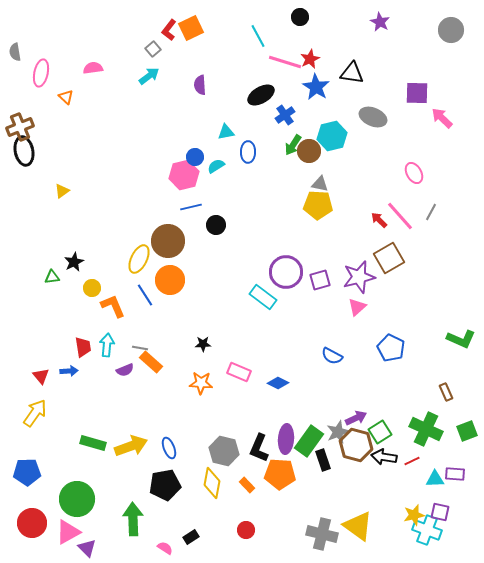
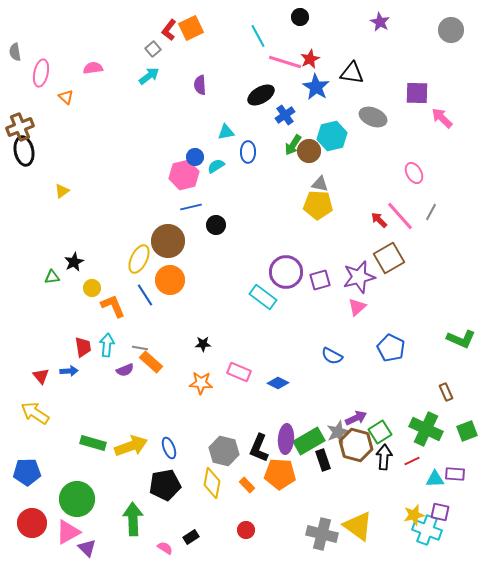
yellow arrow at (35, 413): rotated 92 degrees counterclockwise
green rectangle at (309, 441): rotated 24 degrees clockwise
black arrow at (384, 457): rotated 85 degrees clockwise
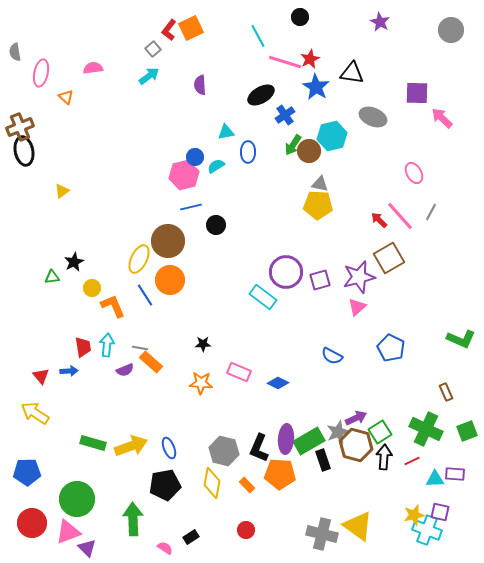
pink triangle at (68, 532): rotated 8 degrees clockwise
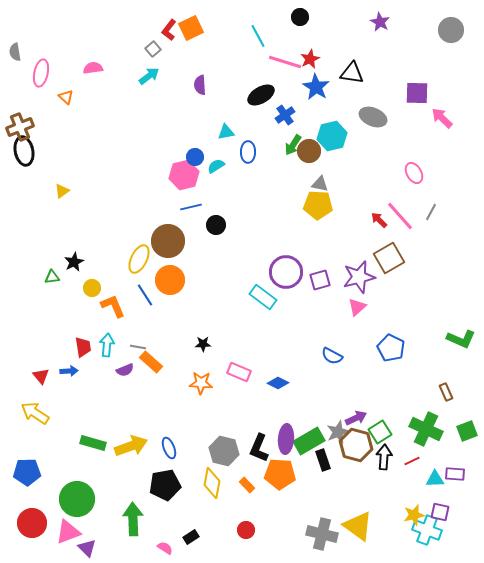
gray line at (140, 348): moved 2 px left, 1 px up
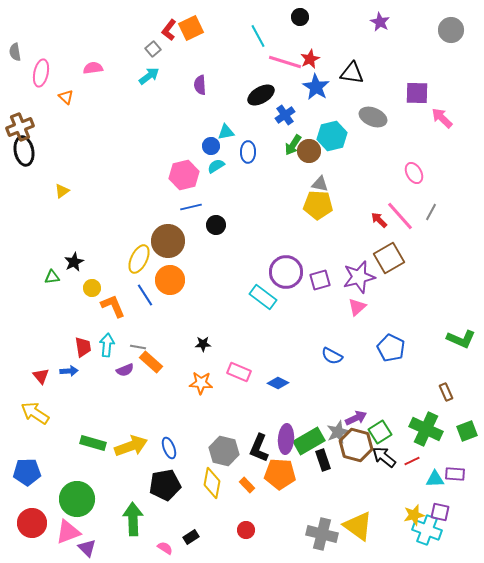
blue circle at (195, 157): moved 16 px right, 11 px up
black arrow at (384, 457): rotated 55 degrees counterclockwise
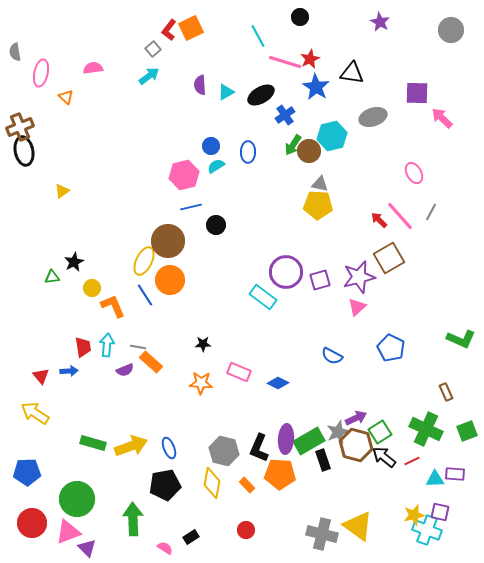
gray ellipse at (373, 117): rotated 40 degrees counterclockwise
cyan triangle at (226, 132): moved 40 px up; rotated 18 degrees counterclockwise
yellow ellipse at (139, 259): moved 5 px right, 2 px down
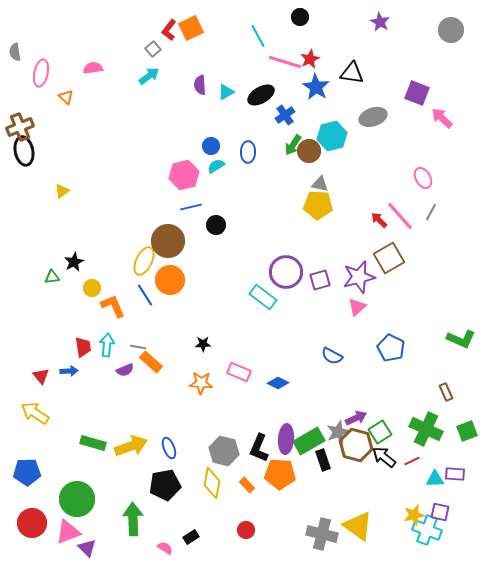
purple square at (417, 93): rotated 20 degrees clockwise
pink ellipse at (414, 173): moved 9 px right, 5 px down
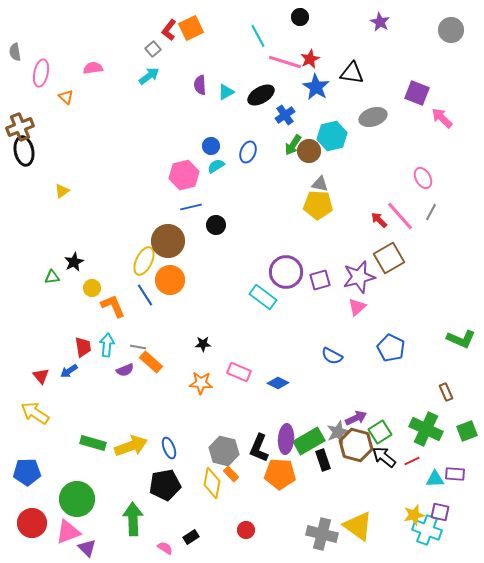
blue ellipse at (248, 152): rotated 20 degrees clockwise
blue arrow at (69, 371): rotated 150 degrees clockwise
orange rectangle at (247, 485): moved 16 px left, 11 px up
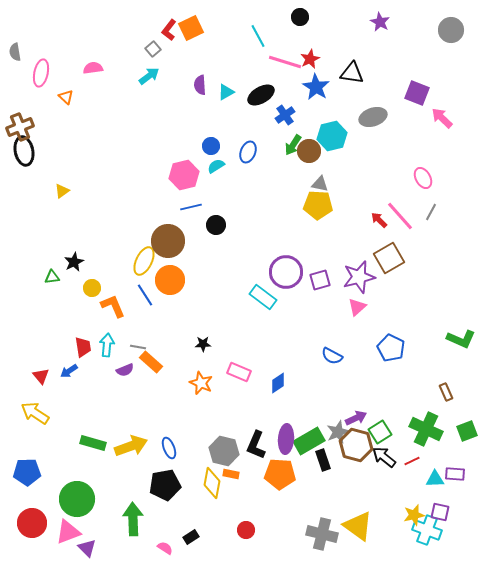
orange star at (201, 383): rotated 20 degrees clockwise
blue diamond at (278, 383): rotated 60 degrees counterclockwise
black L-shape at (259, 448): moved 3 px left, 3 px up
orange rectangle at (231, 474): rotated 35 degrees counterclockwise
